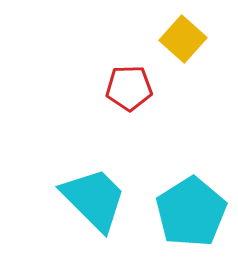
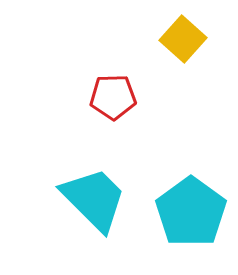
red pentagon: moved 16 px left, 9 px down
cyan pentagon: rotated 4 degrees counterclockwise
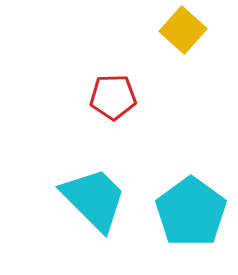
yellow square: moved 9 px up
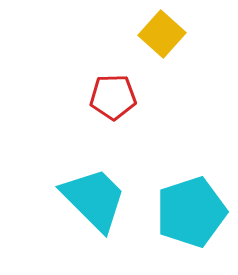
yellow square: moved 21 px left, 4 px down
cyan pentagon: rotated 18 degrees clockwise
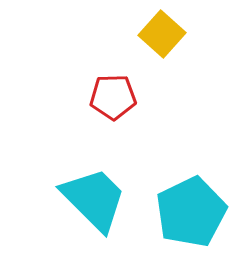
cyan pentagon: rotated 8 degrees counterclockwise
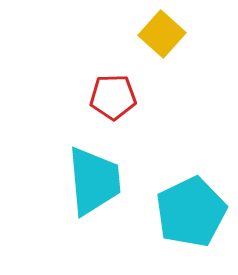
cyan trapezoid: moved 18 px up; rotated 40 degrees clockwise
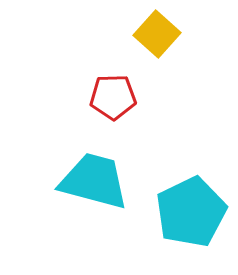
yellow square: moved 5 px left
cyan trapezoid: rotated 70 degrees counterclockwise
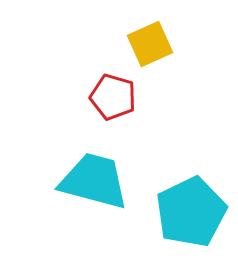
yellow square: moved 7 px left, 10 px down; rotated 24 degrees clockwise
red pentagon: rotated 18 degrees clockwise
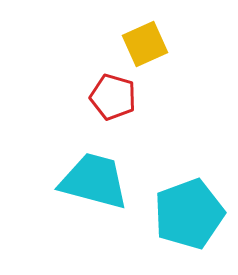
yellow square: moved 5 px left
cyan pentagon: moved 2 px left, 2 px down; rotated 6 degrees clockwise
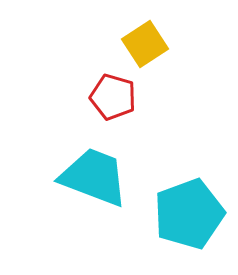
yellow square: rotated 9 degrees counterclockwise
cyan trapezoid: moved 4 px up; rotated 6 degrees clockwise
